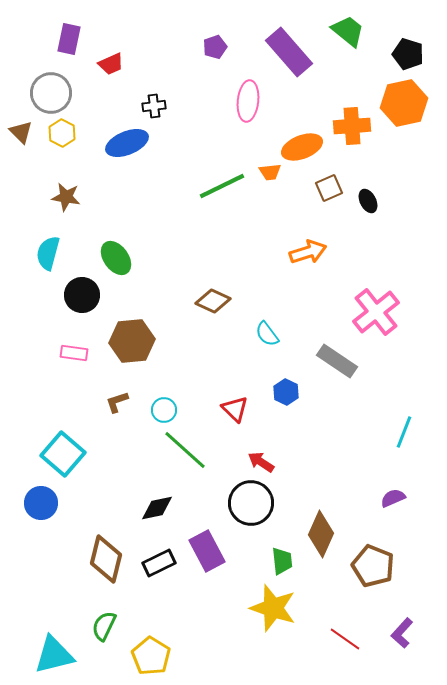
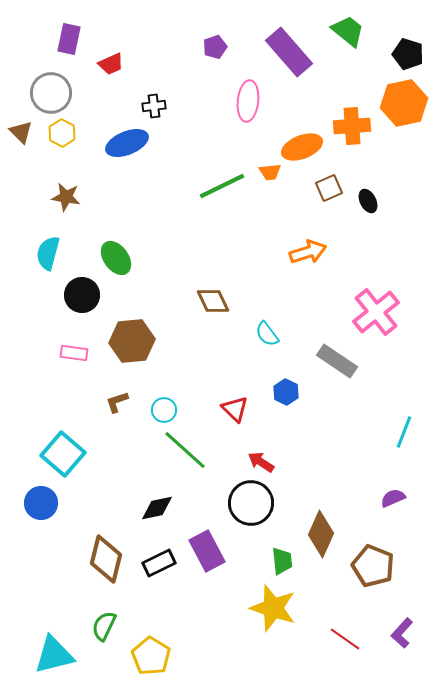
brown diamond at (213, 301): rotated 40 degrees clockwise
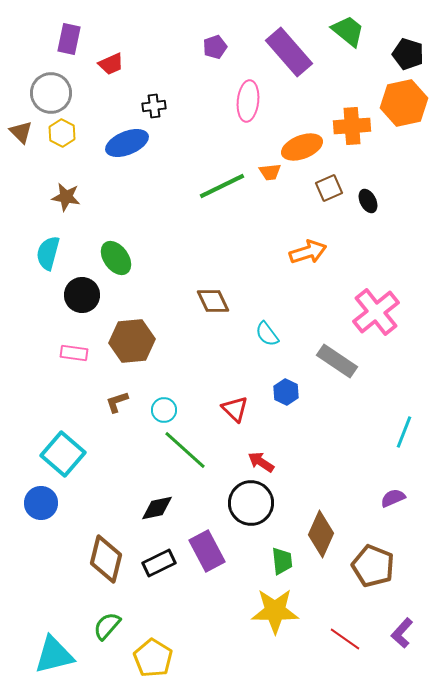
yellow star at (273, 608): moved 2 px right, 3 px down; rotated 18 degrees counterclockwise
green semicircle at (104, 626): moved 3 px right; rotated 16 degrees clockwise
yellow pentagon at (151, 656): moved 2 px right, 2 px down
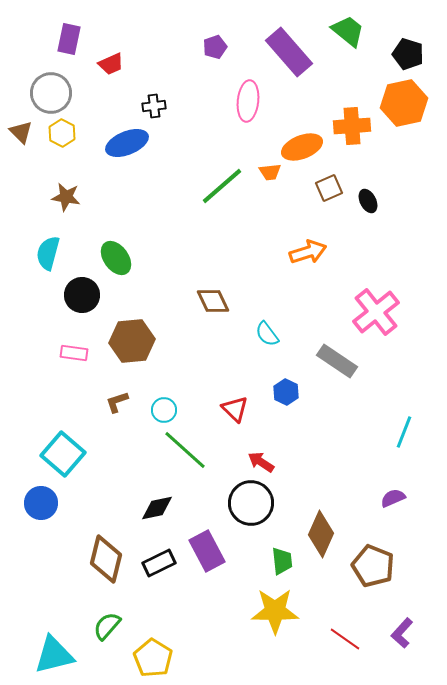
green line at (222, 186): rotated 15 degrees counterclockwise
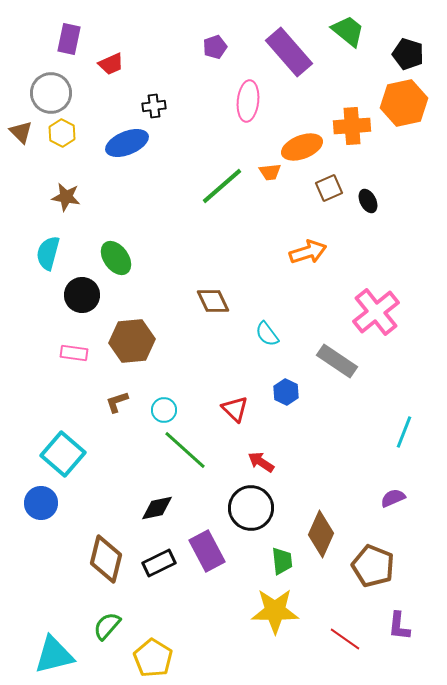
black circle at (251, 503): moved 5 px down
purple L-shape at (402, 633): moved 3 px left, 7 px up; rotated 36 degrees counterclockwise
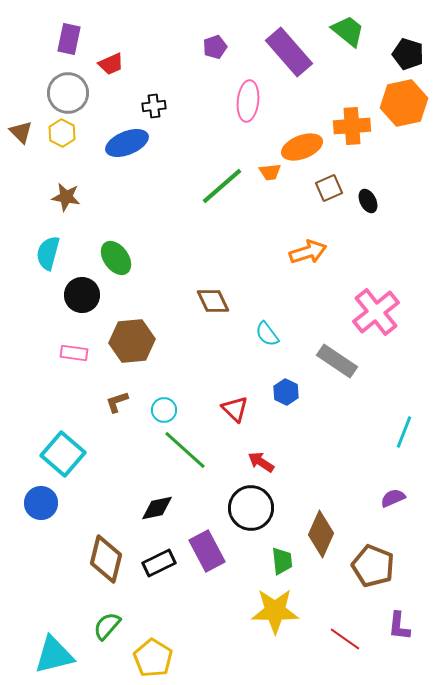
gray circle at (51, 93): moved 17 px right
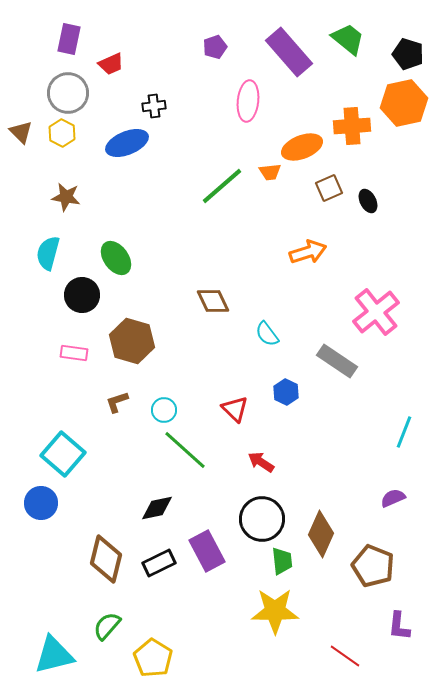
green trapezoid at (348, 31): moved 8 px down
brown hexagon at (132, 341): rotated 21 degrees clockwise
black circle at (251, 508): moved 11 px right, 11 px down
red line at (345, 639): moved 17 px down
